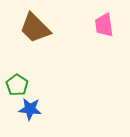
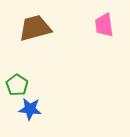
brown trapezoid: rotated 120 degrees clockwise
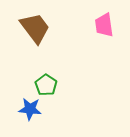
brown trapezoid: rotated 68 degrees clockwise
green pentagon: moved 29 px right
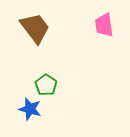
blue star: rotated 10 degrees clockwise
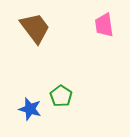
green pentagon: moved 15 px right, 11 px down
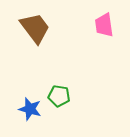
green pentagon: moved 2 px left; rotated 25 degrees counterclockwise
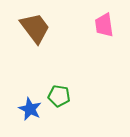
blue star: rotated 10 degrees clockwise
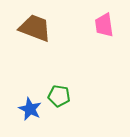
brown trapezoid: rotated 32 degrees counterclockwise
